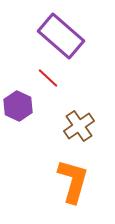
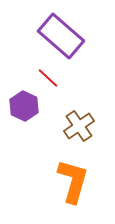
purple hexagon: moved 6 px right
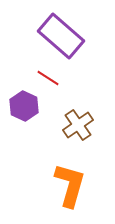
red line: rotated 10 degrees counterclockwise
brown cross: moved 1 px left, 1 px up
orange L-shape: moved 3 px left, 4 px down
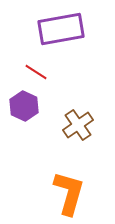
purple rectangle: moved 7 px up; rotated 51 degrees counterclockwise
red line: moved 12 px left, 6 px up
orange L-shape: moved 1 px left, 8 px down
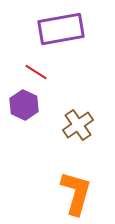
purple hexagon: moved 1 px up
orange L-shape: moved 7 px right
